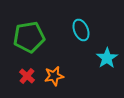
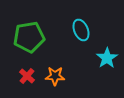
orange star: moved 1 px right; rotated 12 degrees clockwise
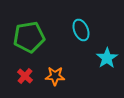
red cross: moved 2 px left
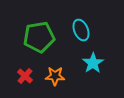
green pentagon: moved 10 px right
cyan star: moved 14 px left, 5 px down
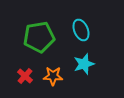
cyan star: moved 9 px left, 1 px down; rotated 15 degrees clockwise
orange star: moved 2 px left
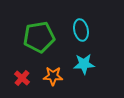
cyan ellipse: rotated 10 degrees clockwise
cyan star: rotated 15 degrees clockwise
red cross: moved 3 px left, 2 px down
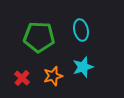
green pentagon: rotated 12 degrees clockwise
cyan star: moved 1 px left, 3 px down; rotated 15 degrees counterclockwise
orange star: rotated 18 degrees counterclockwise
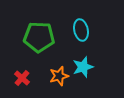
orange star: moved 6 px right
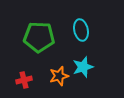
red cross: moved 2 px right, 2 px down; rotated 35 degrees clockwise
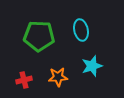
green pentagon: moved 1 px up
cyan star: moved 9 px right, 1 px up
orange star: moved 1 px left, 1 px down; rotated 12 degrees clockwise
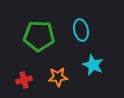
cyan star: moved 1 px right, 1 px up; rotated 30 degrees counterclockwise
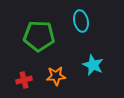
cyan ellipse: moved 9 px up
orange star: moved 2 px left, 1 px up
